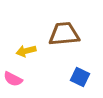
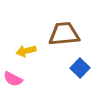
blue square: moved 9 px up; rotated 18 degrees clockwise
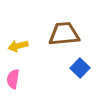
yellow arrow: moved 8 px left, 5 px up
pink semicircle: rotated 72 degrees clockwise
